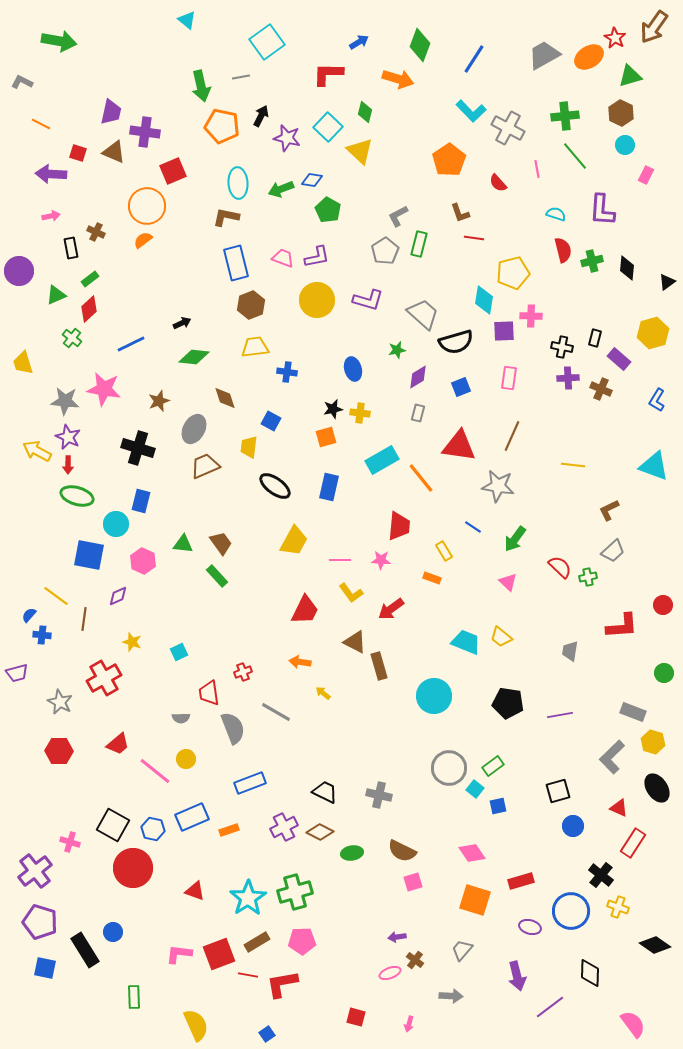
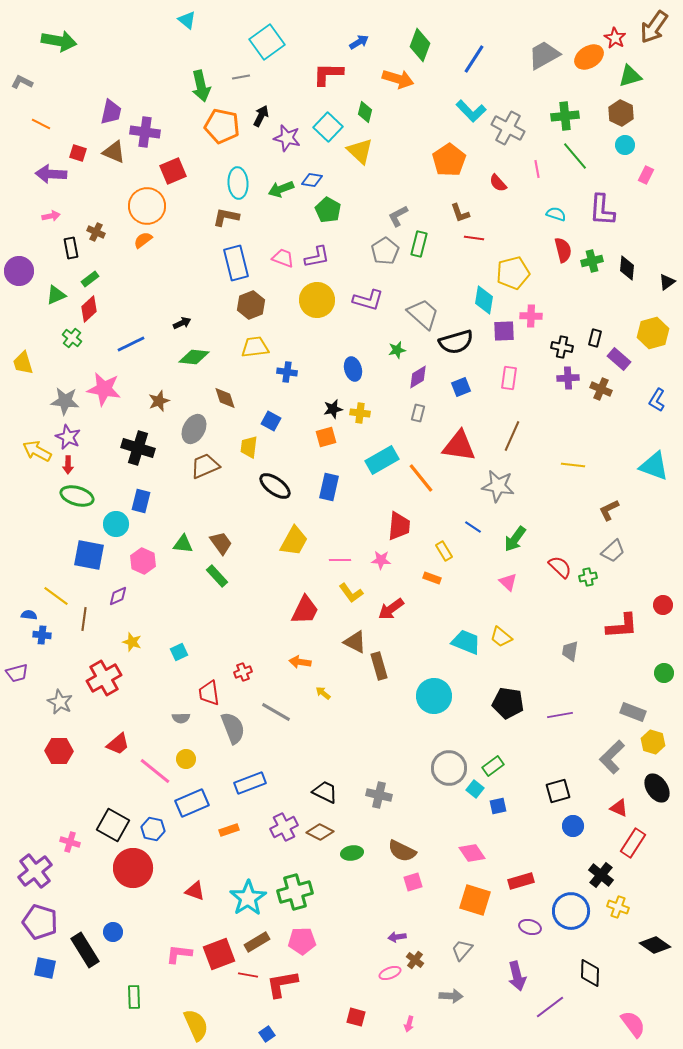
blue semicircle at (29, 615): rotated 56 degrees clockwise
blue rectangle at (192, 817): moved 14 px up
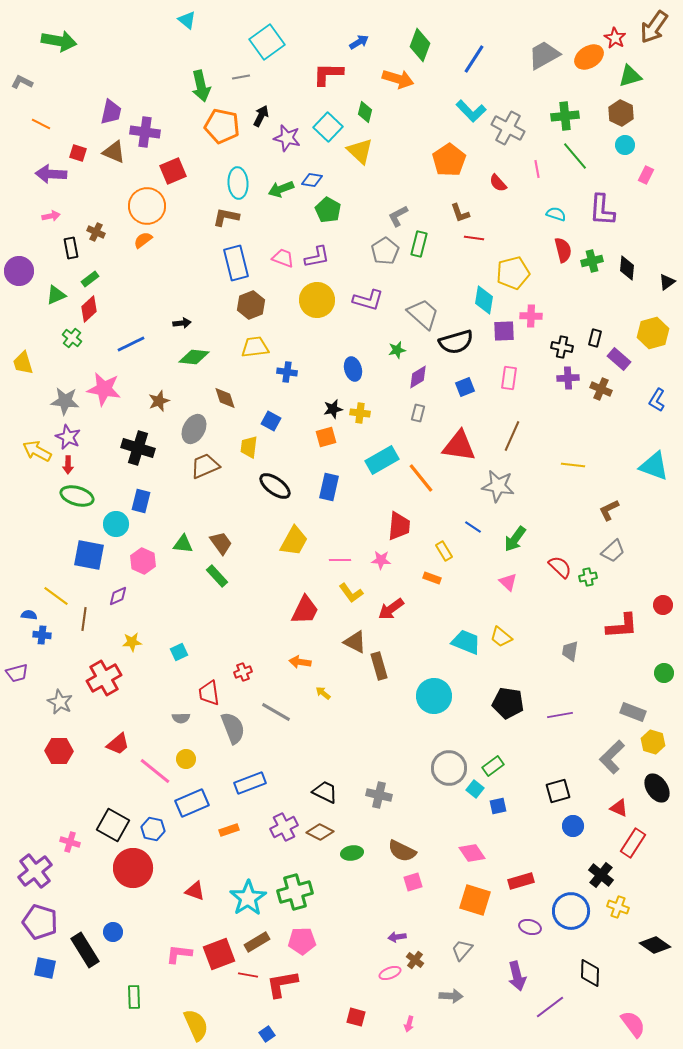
black arrow at (182, 323): rotated 18 degrees clockwise
blue square at (461, 387): moved 4 px right
yellow star at (132, 642): rotated 24 degrees counterclockwise
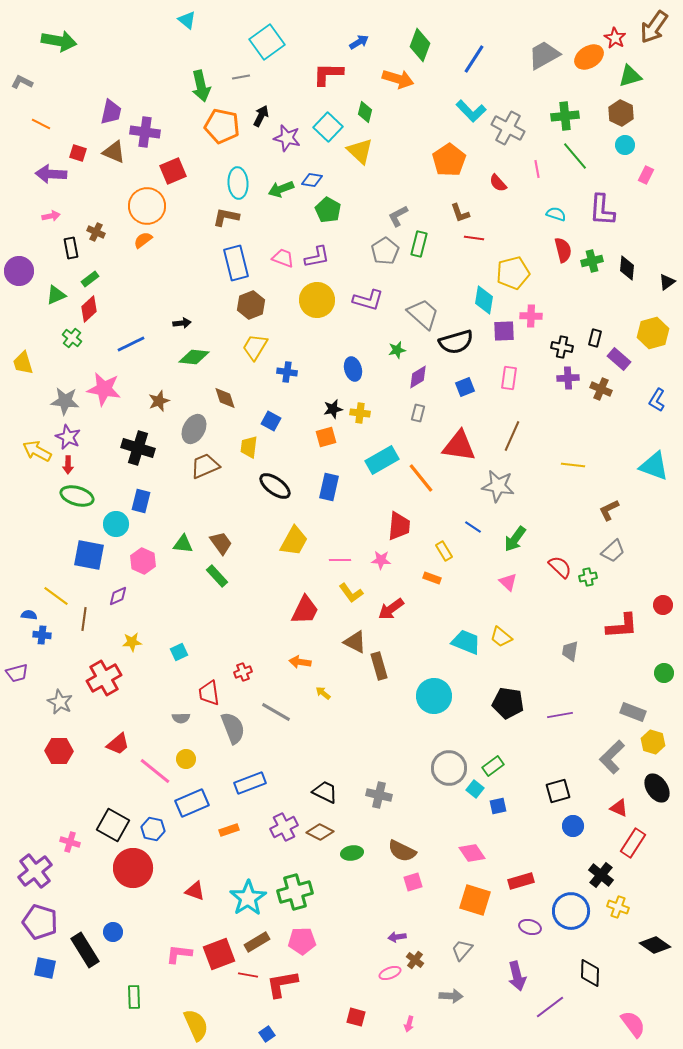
yellow trapezoid at (255, 347): rotated 52 degrees counterclockwise
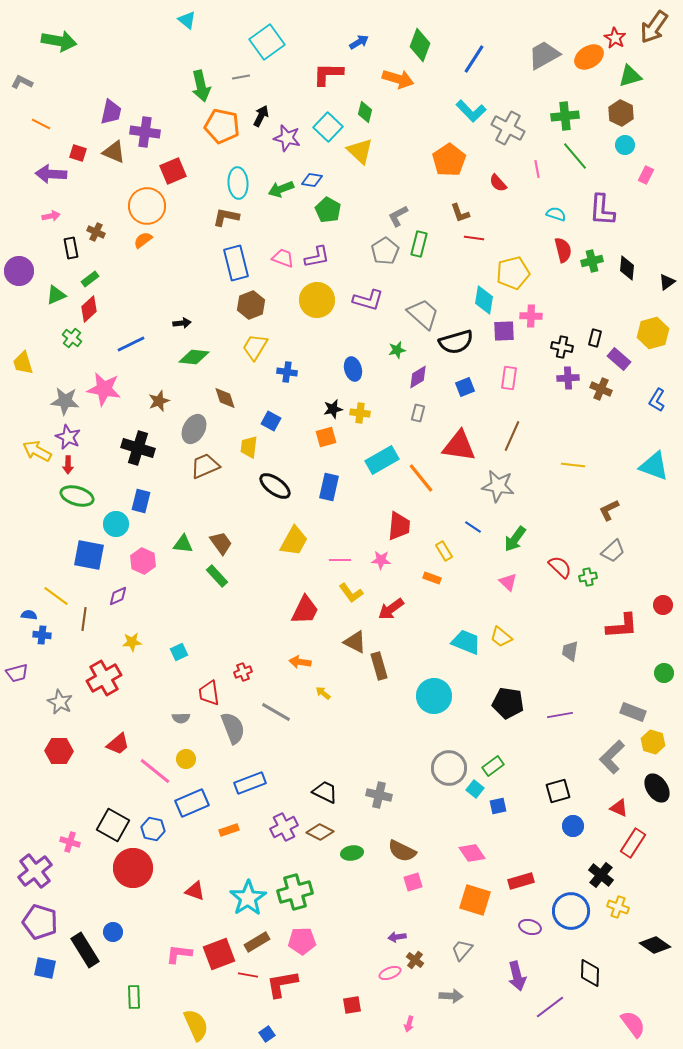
red square at (356, 1017): moved 4 px left, 12 px up; rotated 24 degrees counterclockwise
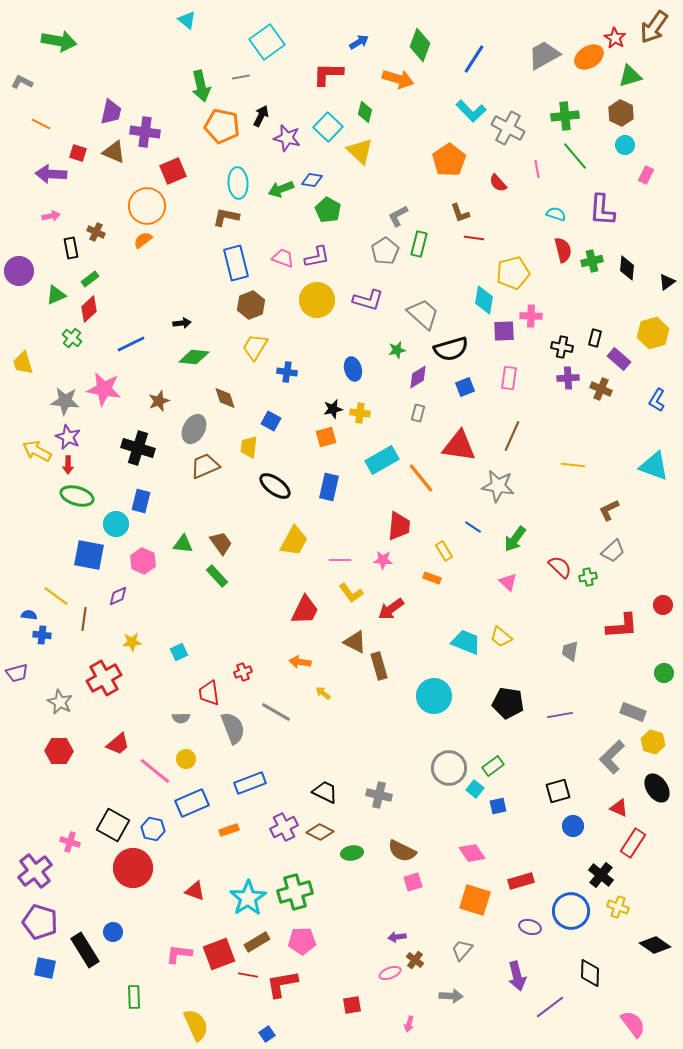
black semicircle at (456, 342): moved 5 px left, 7 px down
pink star at (381, 560): moved 2 px right
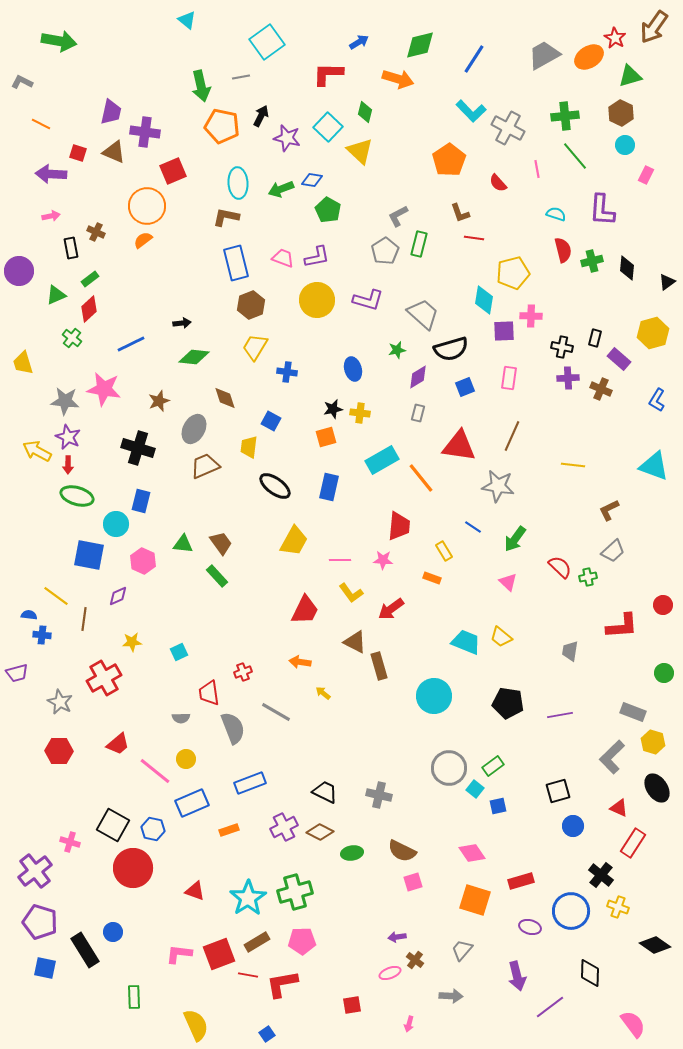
green diamond at (420, 45): rotated 56 degrees clockwise
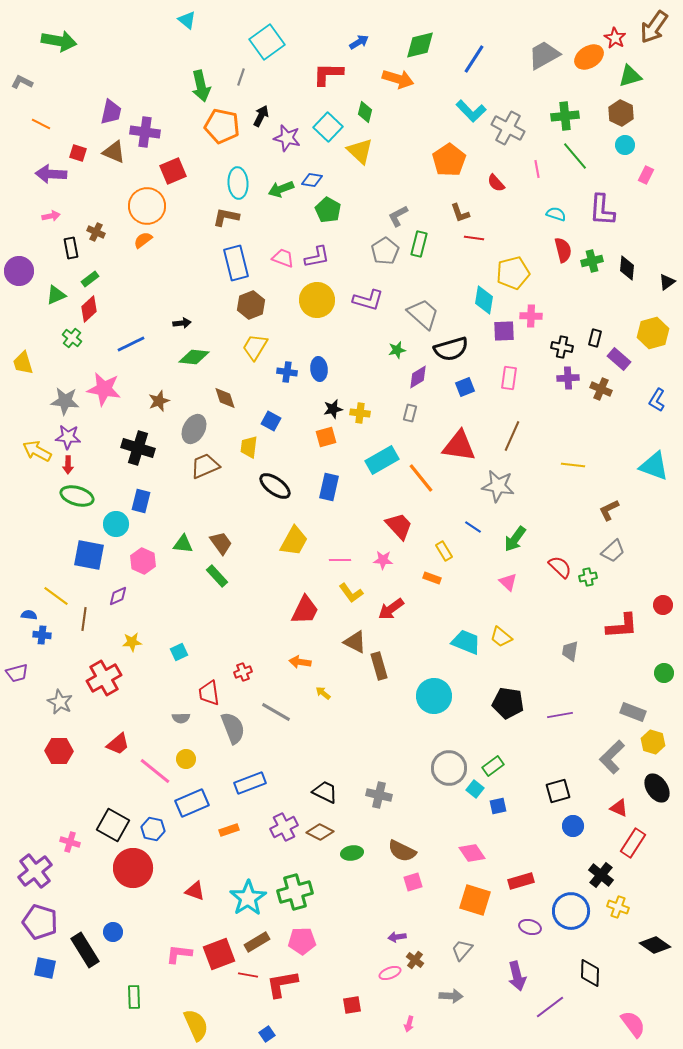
gray line at (241, 77): rotated 60 degrees counterclockwise
red semicircle at (498, 183): moved 2 px left
blue ellipse at (353, 369): moved 34 px left; rotated 10 degrees clockwise
gray rectangle at (418, 413): moved 8 px left
purple star at (68, 437): rotated 20 degrees counterclockwise
red trapezoid at (399, 526): rotated 48 degrees counterclockwise
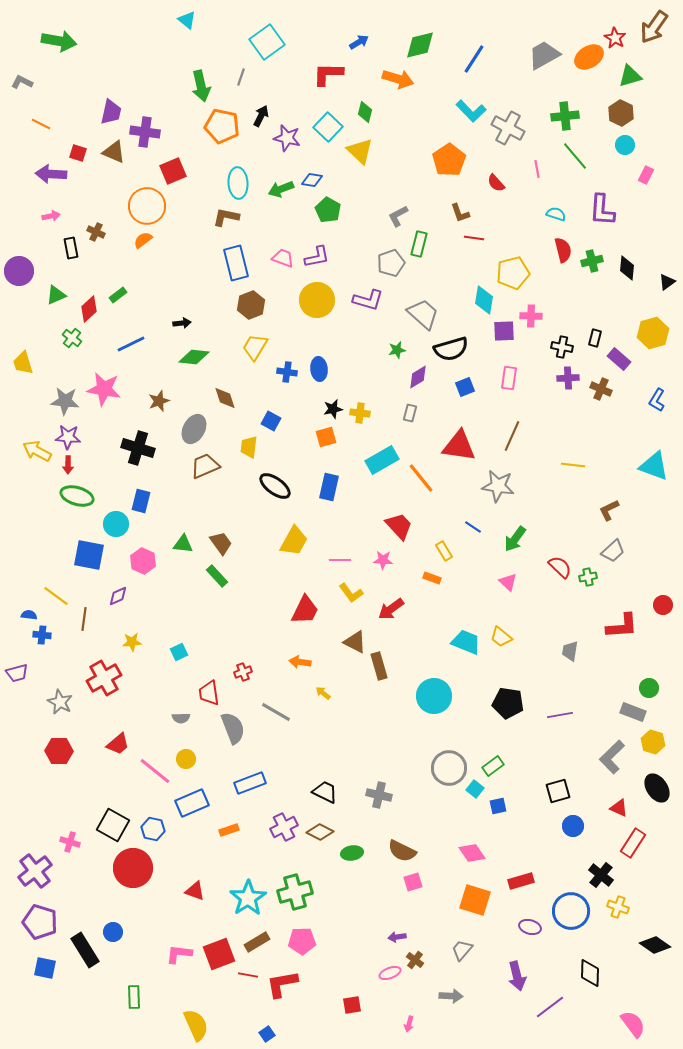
gray pentagon at (385, 251): moved 6 px right, 12 px down; rotated 12 degrees clockwise
green rectangle at (90, 279): moved 28 px right, 16 px down
green circle at (664, 673): moved 15 px left, 15 px down
